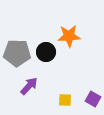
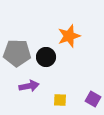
orange star: rotated 15 degrees counterclockwise
black circle: moved 5 px down
purple arrow: rotated 36 degrees clockwise
yellow square: moved 5 px left
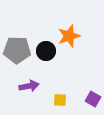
gray pentagon: moved 3 px up
black circle: moved 6 px up
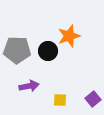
black circle: moved 2 px right
purple square: rotated 21 degrees clockwise
